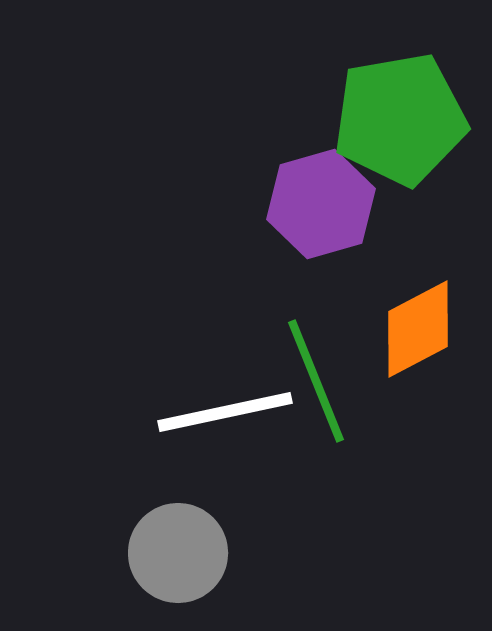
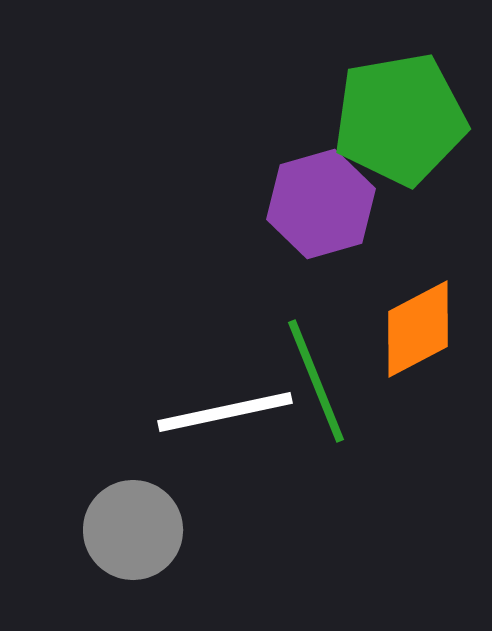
gray circle: moved 45 px left, 23 px up
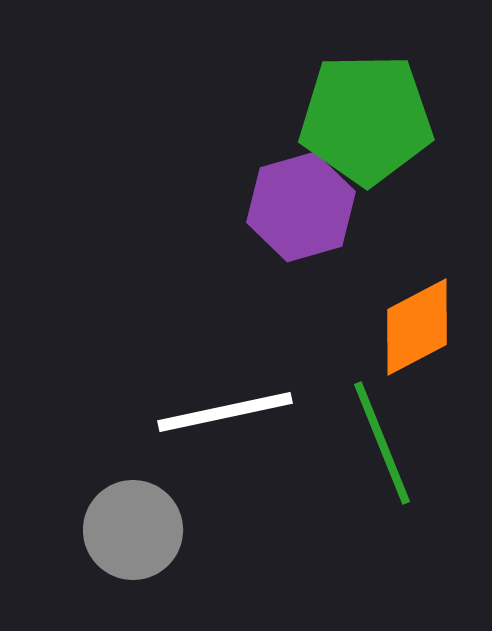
green pentagon: moved 34 px left; rotated 9 degrees clockwise
purple hexagon: moved 20 px left, 3 px down
orange diamond: moved 1 px left, 2 px up
green line: moved 66 px right, 62 px down
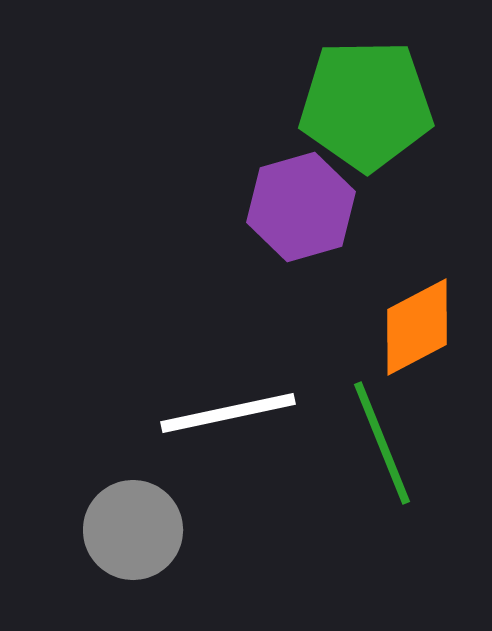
green pentagon: moved 14 px up
white line: moved 3 px right, 1 px down
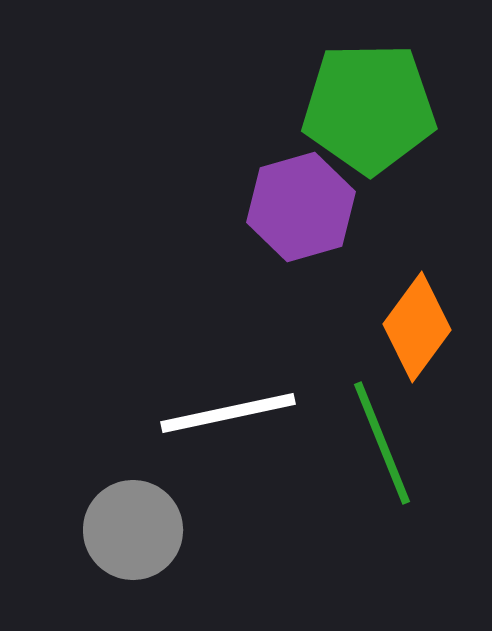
green pentagon: moved 3 px right, 3 px down
orange diamond: rotated 26 degrees counterclockwise
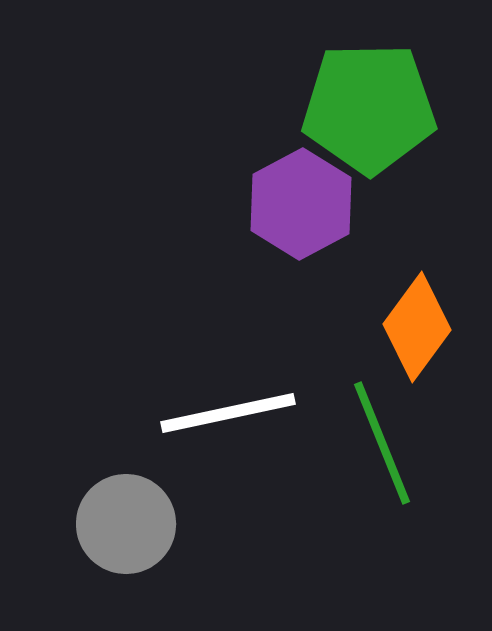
purple hexagon: moved 3 px up; rotated 12 degrees counterclockwise
gray circle: moved 7 px left, 6 px up
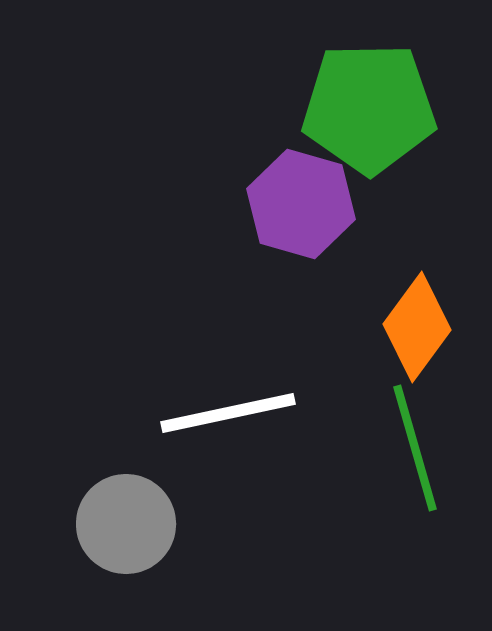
purple hexagon: rotated 16 degrees counterclockwise
green line: moved 33 px right, 5 px down; rotated 6 degrees clockwise
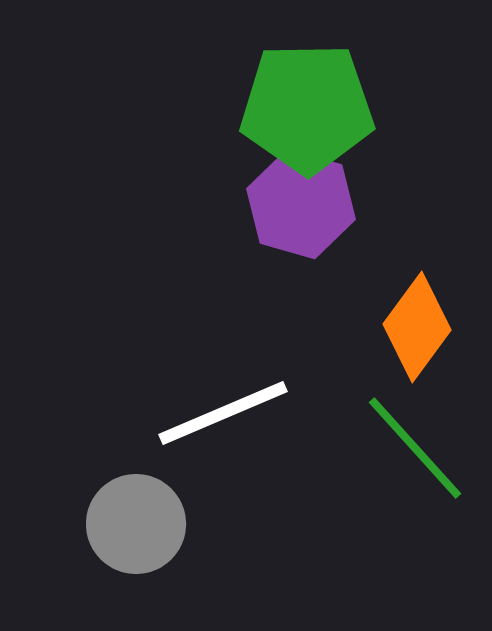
green pentagon: moved 62 px left
white line: moved 5 px left; rotated 11 degrees counterclockwise
green line: rotated 26 degrees counterclockwise
gray circle: moved 10 px right
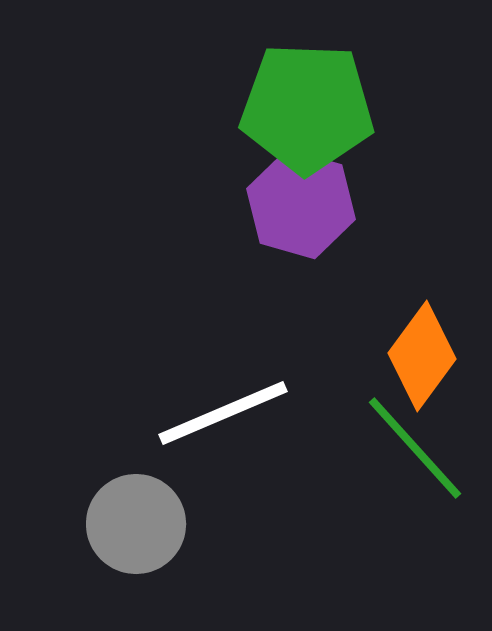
green pentagon: rotated 3 degrees clockwise
orange diamond: moved 5 px right, 29 px down
